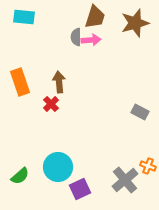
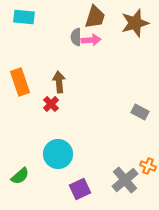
cyan circle: moved 13 px up
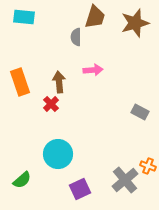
pink arrow: moved 2 px right, 30 px down
green semicircle: moved 2 px right, 4 px down
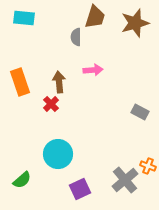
cyan rectangle: moved 1 px down
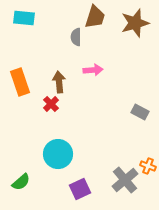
green semicircle: moved 1 px left, 2 px down
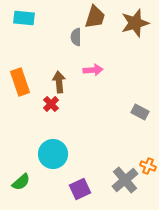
cyan circle: moved 5 px left
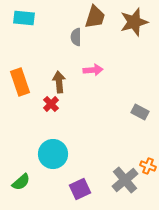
brown star: moved 1 px left, 1 px up
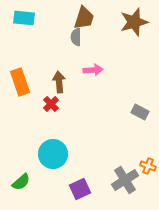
brown trapezoid: moved 11 px left, 1 px down
gray cross: rotated 8 degrees clockwise
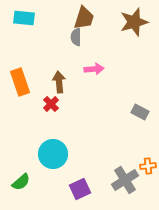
pink arrow: moved 1 px right, 1 px up
orange cross: rotated 28 degrees counterclockwise
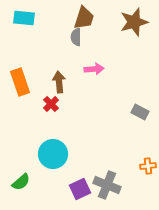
gray cross: moved 18 px left, 5 px down; rotated 36 degrees counterclockwise
